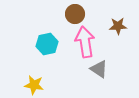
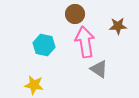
cyan hexagon: moved 3 px left, 1 px down; rotated 25 degrees clockwise
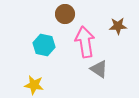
brown circle: moved 10 px left
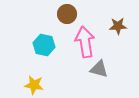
brown circle: moved 2 px right
gray triangle: rotated 18 degrees counterclockwise
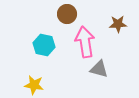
brown star: moved 2 px up
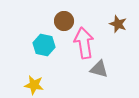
brown circle: moved 3 px left, 7 px down
brown star: rotated 24 degrees clockwise
pink arrow: moved 1 px left, 1 px down
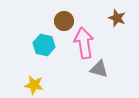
brown star: moved 1 px left, 6 px up
